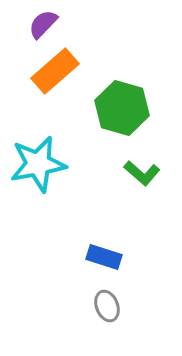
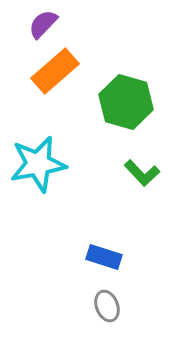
green hexagon: moved 4 px right, 6 px up
green L-shape: rotated 6 degrees clockwise
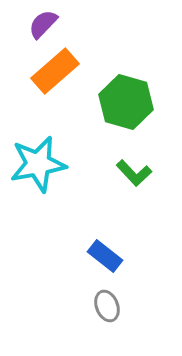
green L-shape: moved 8 px left
blue rectangle: moved 1 px right, 1 px up; rotated 20 degrees clockwise
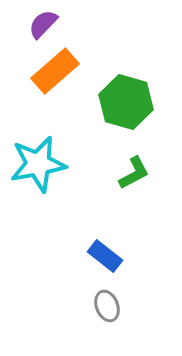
green L-shape: rotated 75 degrees counterclockwise
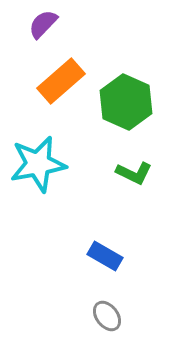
orange rectangle: moved 6 px right, 10 px down
green hexagon: rotated 8 degrees clockwise
green L-shape: rotated 54 degrees clockwise
blue rectangle: rotated 8 degrees counterclockwise
gray ellipse: moved 10 px down; rotated 16 degrees counterclockwise
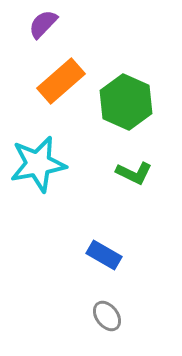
blue rectangle: moved 1 px left, 1 px up
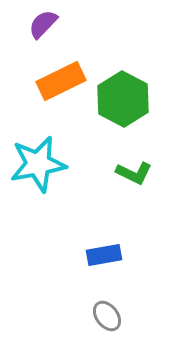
orange rectangle: rotated 15 degrees clockwise
green hexagon: moved 3 px left, 3 px up; rotated 4 degrees clockwise
blue rectangle: rotated 40 degrees counterclockwise
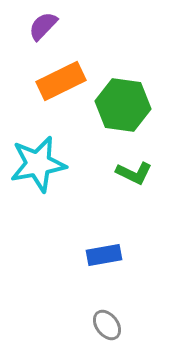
purple semicircle: moved 2 px down
green hexagon: moved 6 px down; rotated 20 degrees counterclockwise
gray ellipse: moved 9 px down
